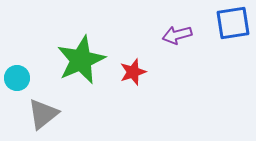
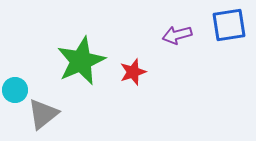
blue square: moved 4 px left, 2 px down
green star: moved 1 px down
cyan circle: moved 2 px left, 12 px down
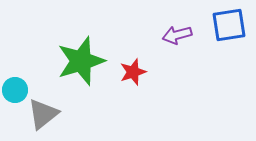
green star: rotated 6 degrees clockwise
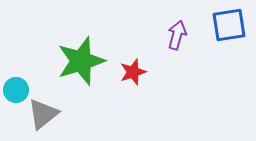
purple arrow: rotated 120 degrees clockwise
cyan circle: moved 1 px right
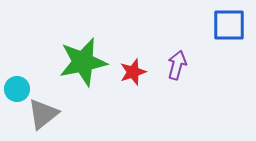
blue square: rotated 9 degrees clockwise
purple arrow: moved 30 px down
green star: moved 2 px right, 1 px down; rotated 6 degrees clockwise
cyan circle: moved 1 px right, 1 px up
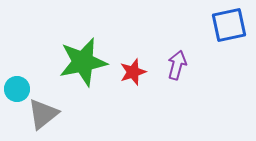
blue square: rotated 12 degrees counterclockwise
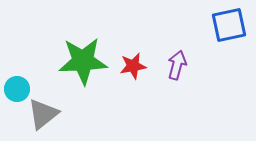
green star: moved 1 px up; rotated 9 degrees clockwise
red star: moved 6 px up; rotated 8 degrees clockwise
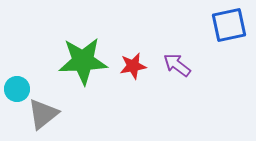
purple arrow: rotated 68 degrees counterclockwise
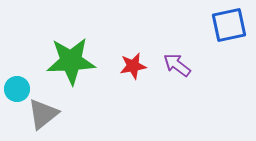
green star: moved 12 px left
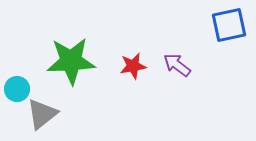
gray triangle: moved 1 px left
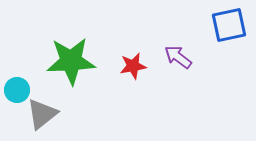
purple arrow: moved 1 px right, 8 px up
cyan circle: moved 1 px down
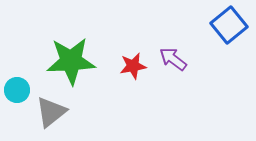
blue square: rotated 27 degrees counterclockwise
purple arrow: moved 5 px left, 2 px down
gray triangle: moved 9 px right, 2 px up
